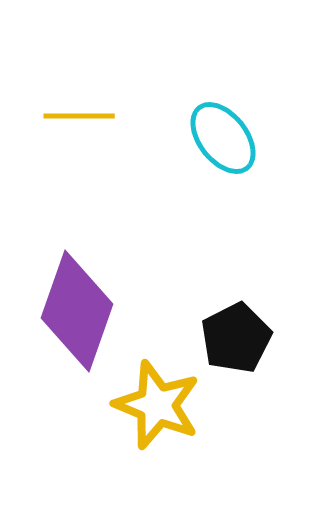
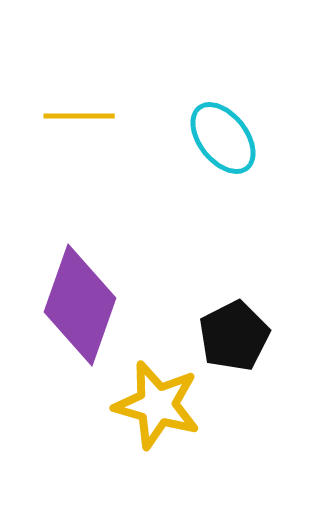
purple diamond: moved 3 px right, 6 px up
black pentagon: moved 2 px left, 2 px up
yellow star: rotated 6 degrees counterclockwise
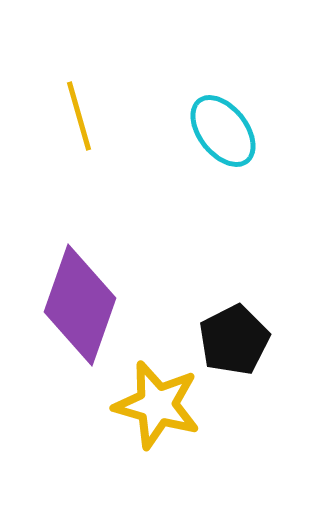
yellow line: rotated 74 degrees clockwise
cyan ellipse: moved 7 px up
black pentagon: moved 4 px down
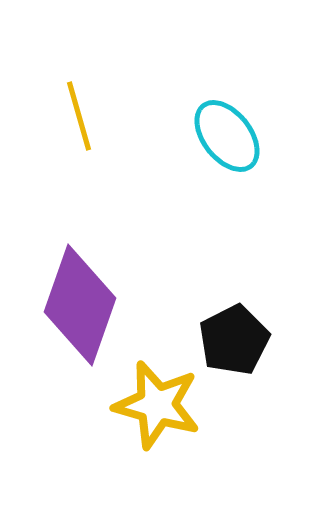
cyan ellipse: moved 4 px right, 5 px down
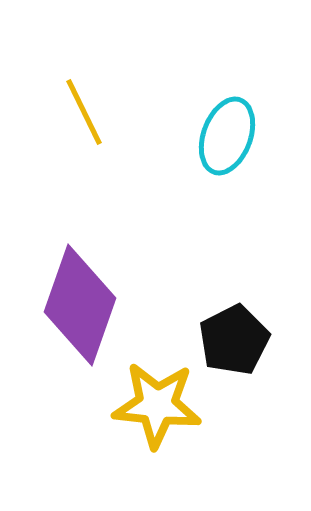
yellow line: moved 5 px right, 4 px up; rotated 10 degrees counterclockwise
cyan ellipse: rotated 58 degrees clockwise
yellow star: rotated 10 degrees counterclockwise
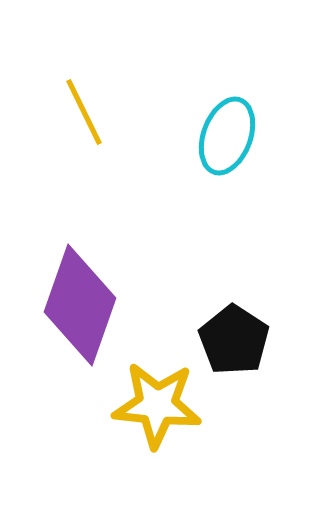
black pentagon: rotated 12 degrees counterclockwise
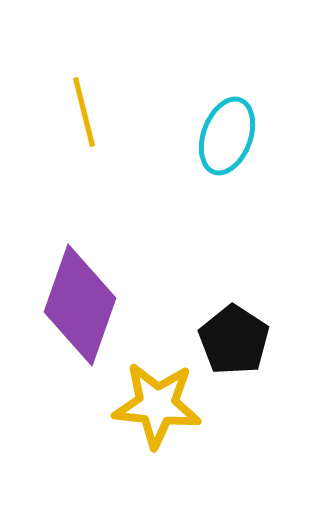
yellow line: rotated 12 degrees clockwise
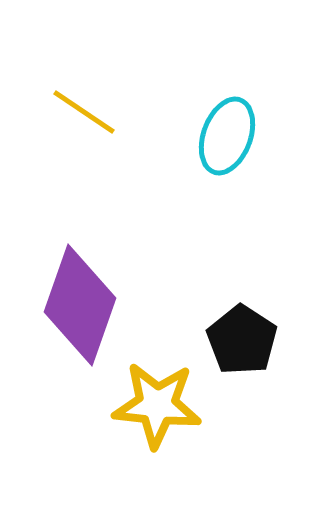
yellow line: rotated 42 degrees counterclockwise
black pentagon: moved 8 px right
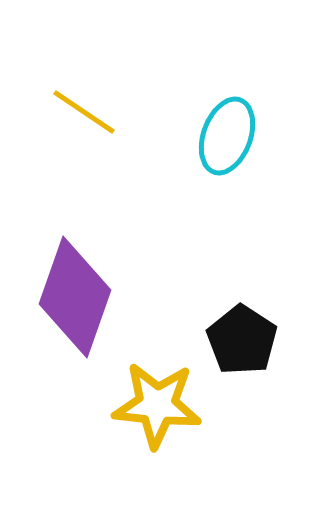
purple diamond: moved 5 px left, 8 px up
